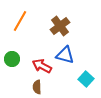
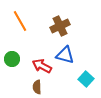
orange line: rotated 60 degrees counterclockwise
brown cross: rotated 12 degrees clockwise
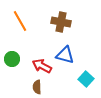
brown cross: moved 1 px right, 4 px up; rotated 36 degrees clockwise
